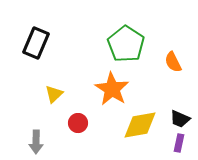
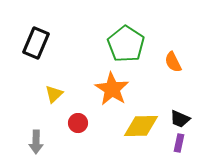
yellow diamond: moved 1 px right, 1 px down; rotated 9 degrees clockwise
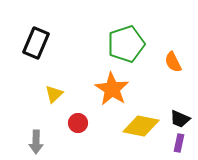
green pentagon: rotated 21 degrees clockwise
yellow diamond: rotated 12 degrees clockwise
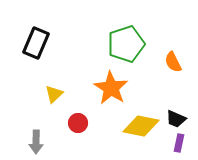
orange star: moved 1 px left, 1 px up
black trapezoid: moved 4 px left
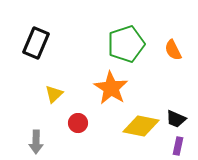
orange semicircle: moved 12 px up
purple rectangle: moved 1 px left, 3 px down
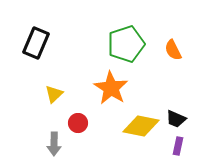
gray arrow: moved 18 px right, 2 px down
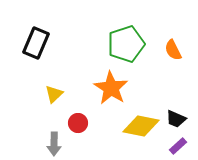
purple rectangle: rotated 36 degrees clockwise
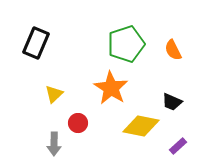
black trapezoid: moved 4 px left, 17 px up
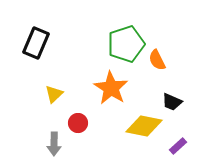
orange semicircle: moved 16 px left, 10 px down
yellow diamond: moved 3 px right
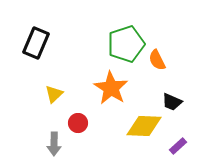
yellow diamond: rotated 9 degrees counterclockwise
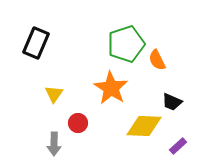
yellow triangle: rotated 12 degrees counterclockwise
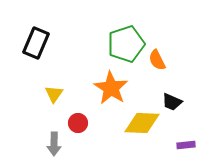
yellow diamond: moved 2 px left, 3 px up
purple rectangle: moved 8 px right, 1 px up; rotated 36 degrees clockwise
